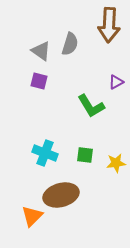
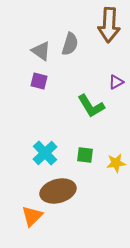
cyan cross: rotated 25 degrees clockwise
brown ellipse: moved 3 px left, 4 px up
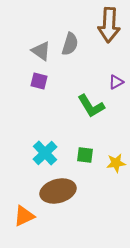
orange triangle: moved 8 px left; rotated 20 degrees clockwise
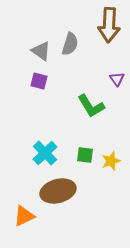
purple triangle: moved 1 px right, 3 px up; rotated 35 degrees counterclockwise
yellow star: moved 5 px left, 2 px up; rotated 12 degrees counterclockwise
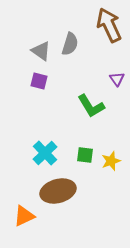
brown arrow: rotated 152 degrees clockwise
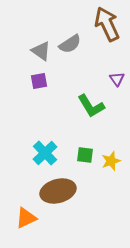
brown arrow: moved 2 px left, 1 px up
gray semicircle: rotated 40 degrees clockwise
purple square: rotated 24 degrees counterclockwise
orange triangle: moved 2 px right, 2 px down
